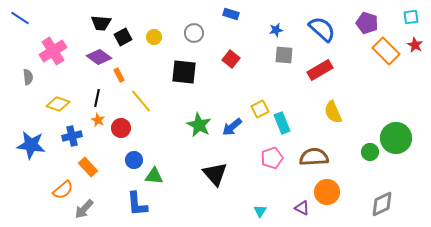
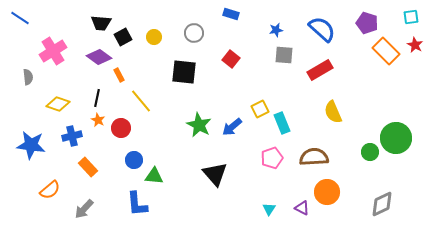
orange semicircle at (63, 190): moved 13 px left
cyan triangle at (260, 211): moved 9 px right, 2 px up
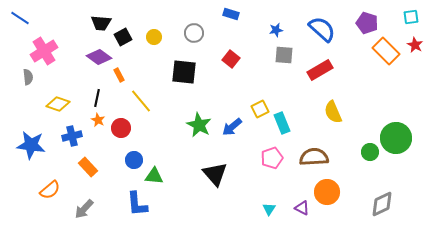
pink cross at (53, 51): moved 9 px left
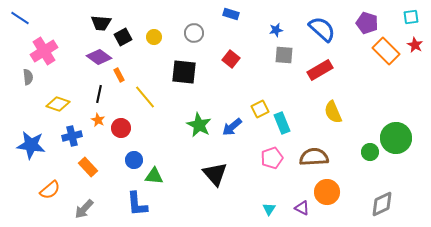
black line at (97, 98): moved 2 px right, 4 px up
yellow line at (141, 101): moved 4 px right, 4 px up
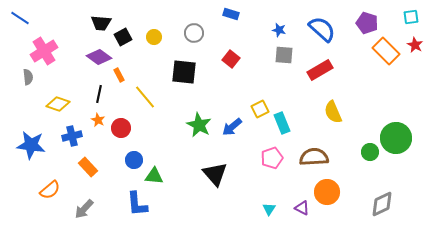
blue star at (276, 30): moved 3 px right; rotated 24 degrees clockwise
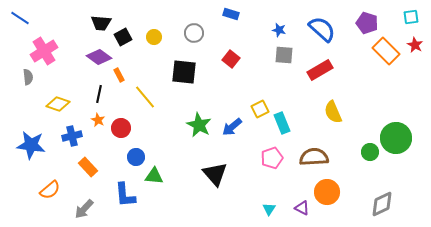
blue circle at (134, 160): moved 2 px right, 3 px up
blue L-shape at (137, 204): moved 12 px left, 9 px up
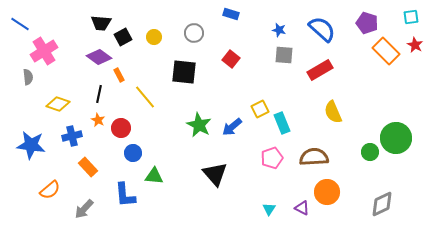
blue line at (20, 18): moved 6 px down
blue circle at (136, 157): moved 3 px left, 4 px up
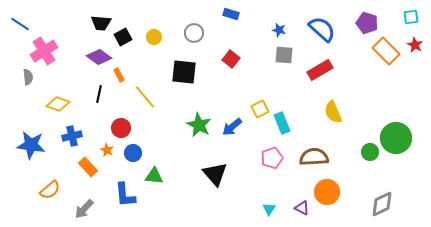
orange star at (98, 120): moved 9 px right, 30 px down
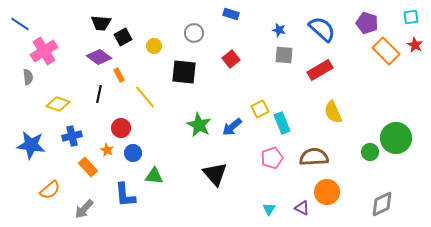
yellow circle at (154, 37): moved 9 px down
red square at (231, 59): rotated 12 degrees clockwise
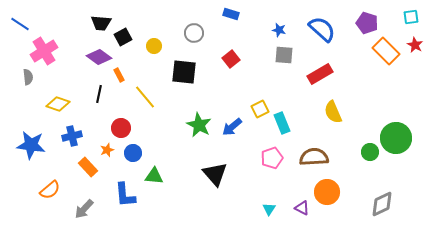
red rectangle at (320, 70): moved 4 px down
orange star at (107, 150): rotated 24 degrees clockwise
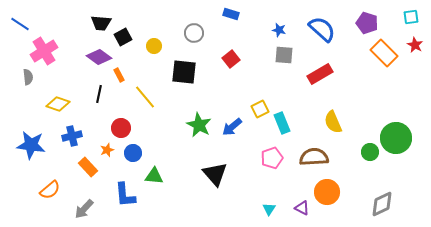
orange rectangle at (386, 51): moved 2 px left, 2 px down
yellow semicircle at (333, 112): moved 10 px down
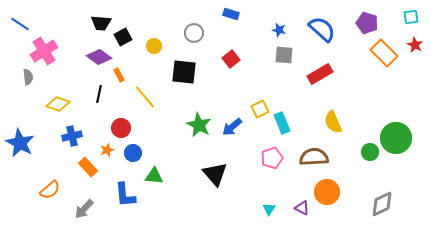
blue star at (31, 145): moved 11 px left, 2 px up; rotated 20 degrees clockwise
